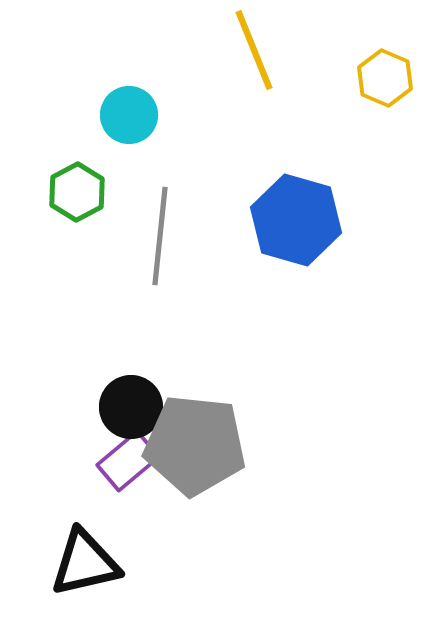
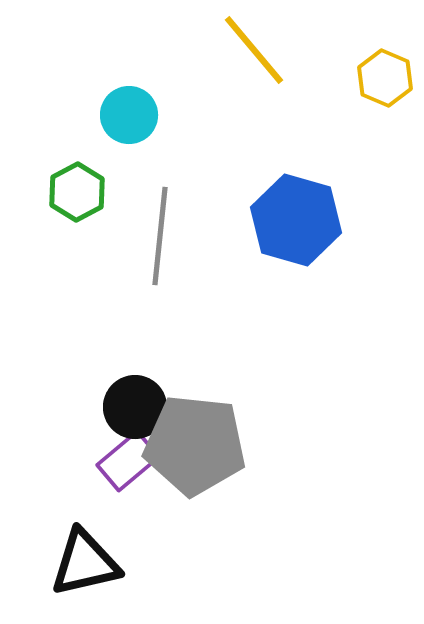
yellow line: rotated 18 degrees counterclockwise
black circle: moved 4 px right
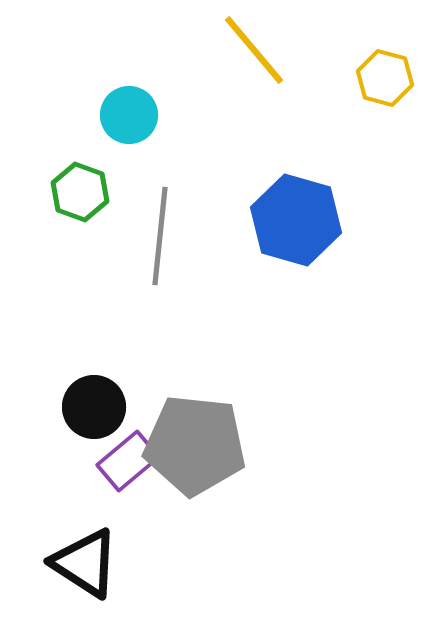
yellow hexagon: rotated 8 degrees counterclockwise
green hexagon: moved 3 px right; rotated 12 degrees counterclockwise
black circle: moved 41 px left
black triangle: rotated 46 degrees clockwise
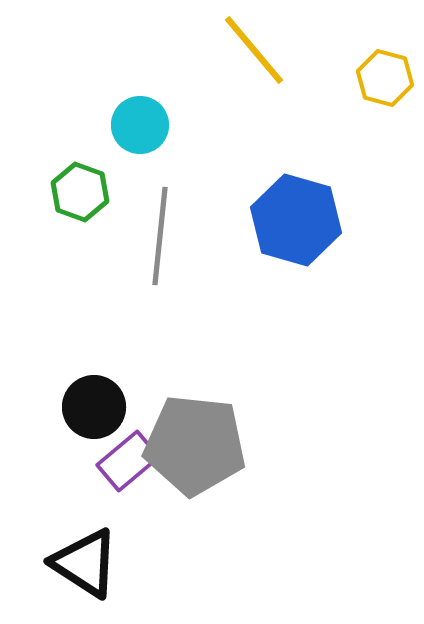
cyan circle: moved 11 px right, 10 px down
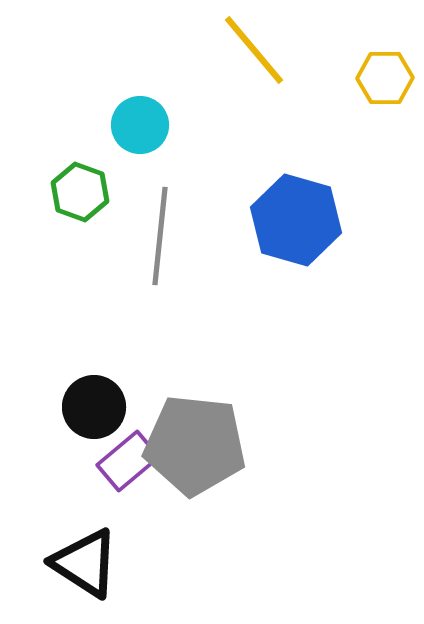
yellow hexagon: rotated 16 degrees counterclockwise
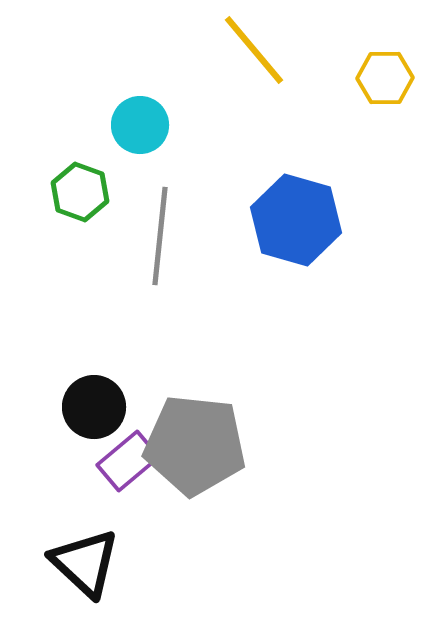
black triangle: rotated 10 degrees clockwise
